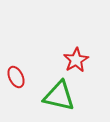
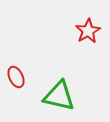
red star: moved 12 px right, 29 px up
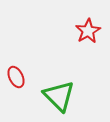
green triangle: rotated 32 degrees clockwise
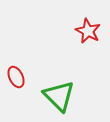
red star: rotated 15 degrees counterclockwise
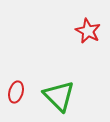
red ellipse: moved 15 px down; rotated 40 degrees clockwise
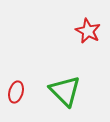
green triangle: moved 6 px right, 5 px up
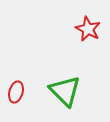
red star: moved 2 px up
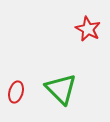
green triangle: moved 4 px left, 2 px up
